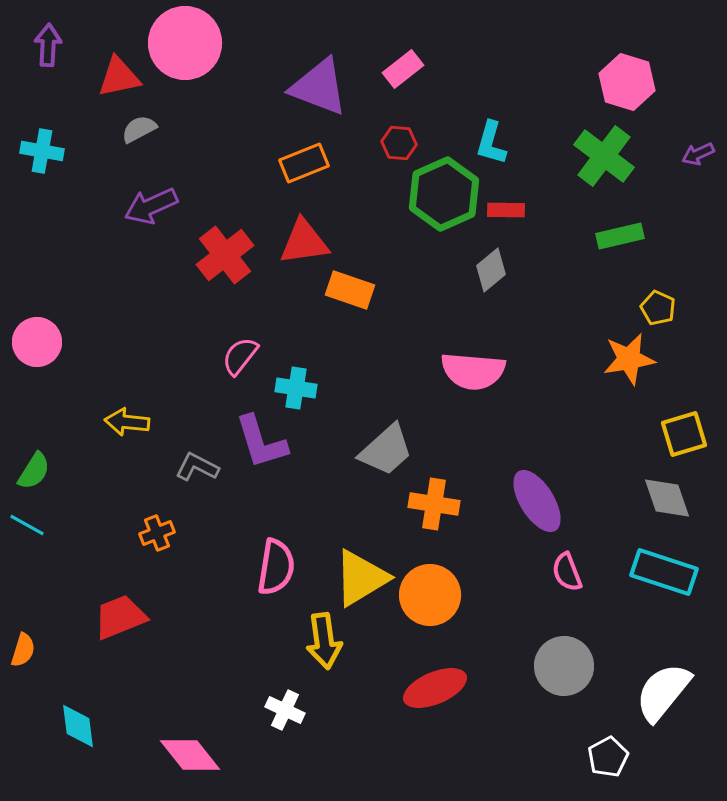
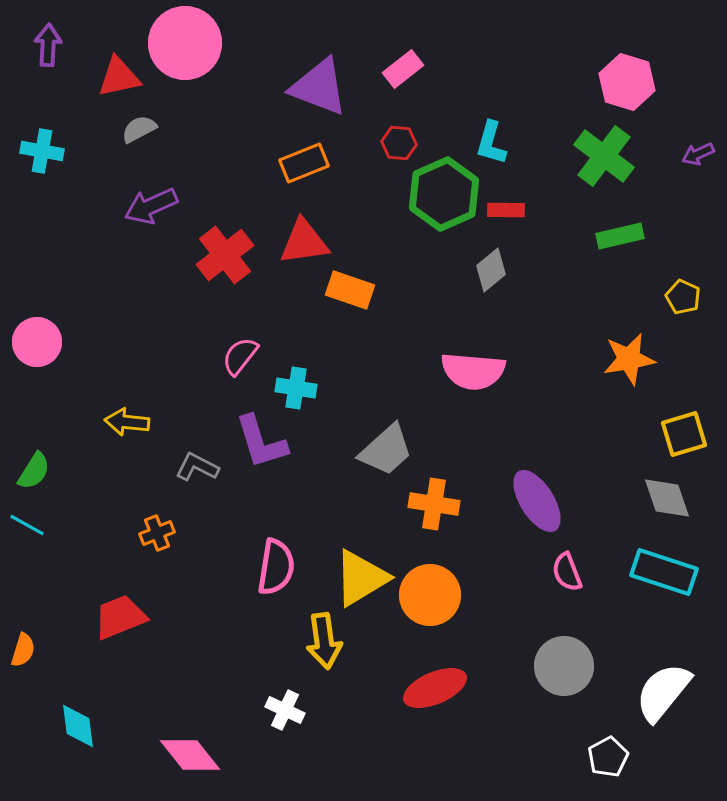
yellow pentagon at (658, 308): moved 25 px right, 11 px up
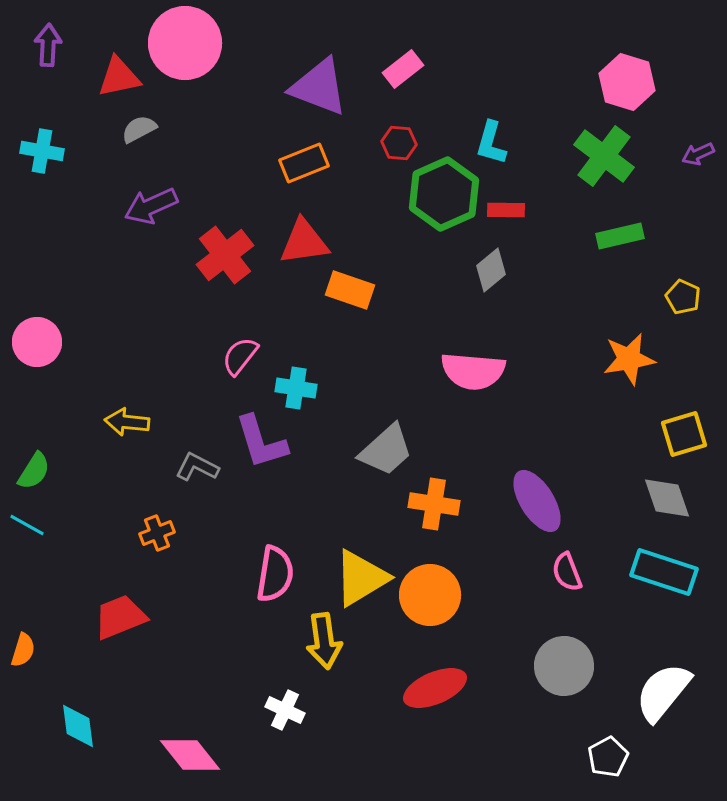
pink semicircle at (276, 567): moved 1 px left, 7 px down
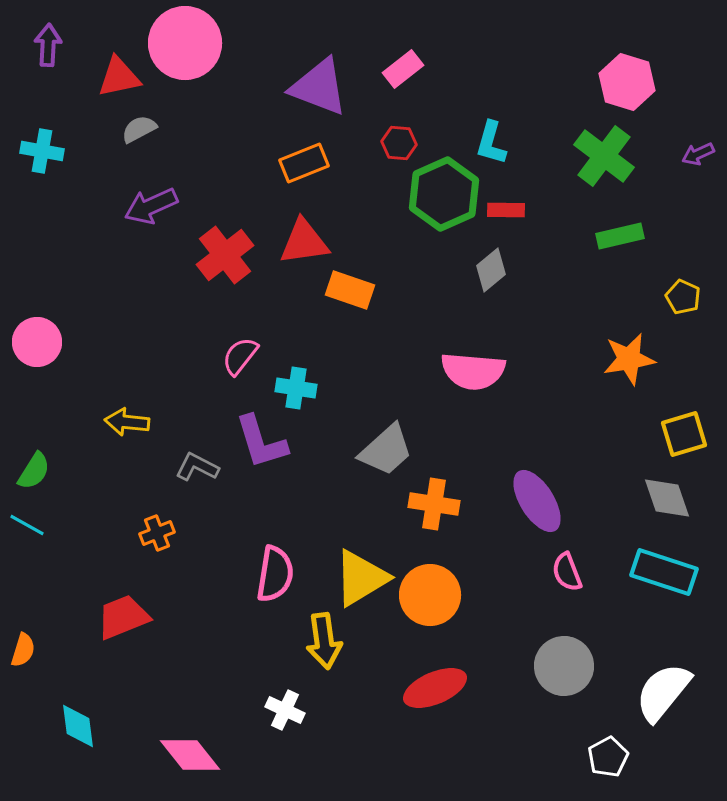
red trapezoid at (120, 617): moved 3 px right
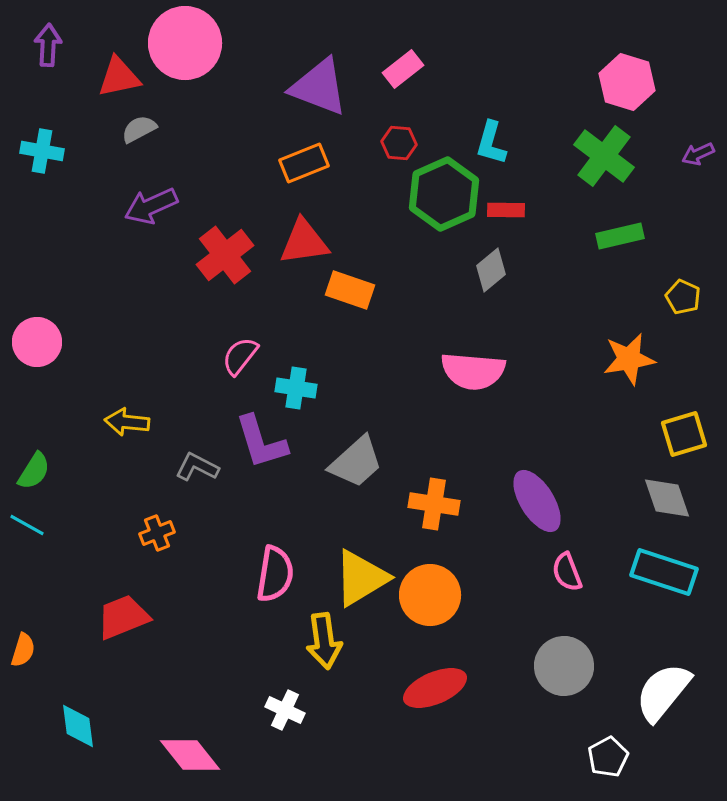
gray trapezoid at (386, 450): moved 30 px left, 12 px down
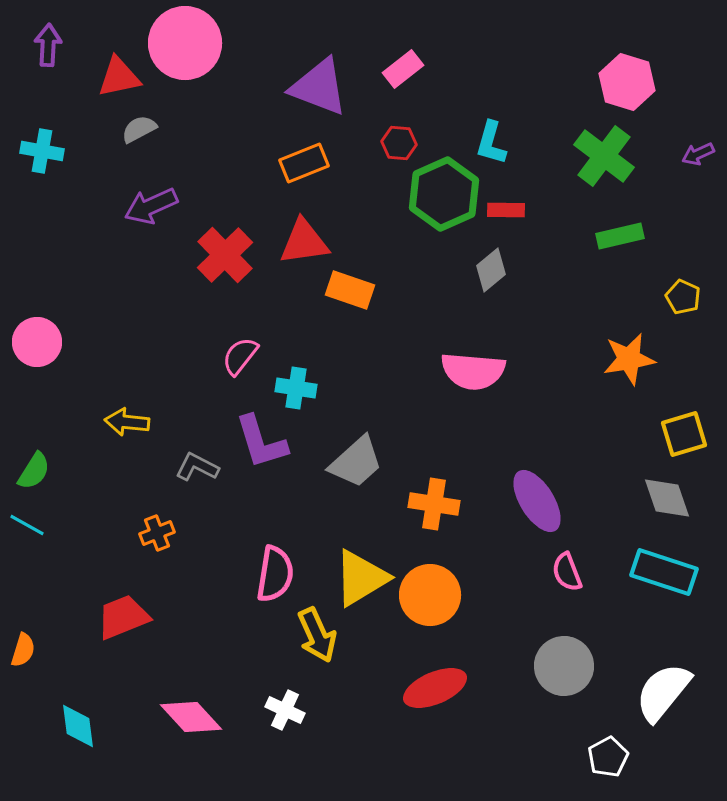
red cross at (225, 255): rotated 6 degrees counterclockwise
yellow arrow at (324, 641): moved 7 px left, 6 px up; rotated 16 degrees counterclockwise
pink diamond at (190, 755): moved 1 px right, 38 px up; rotated 4 degrees counterclockwise
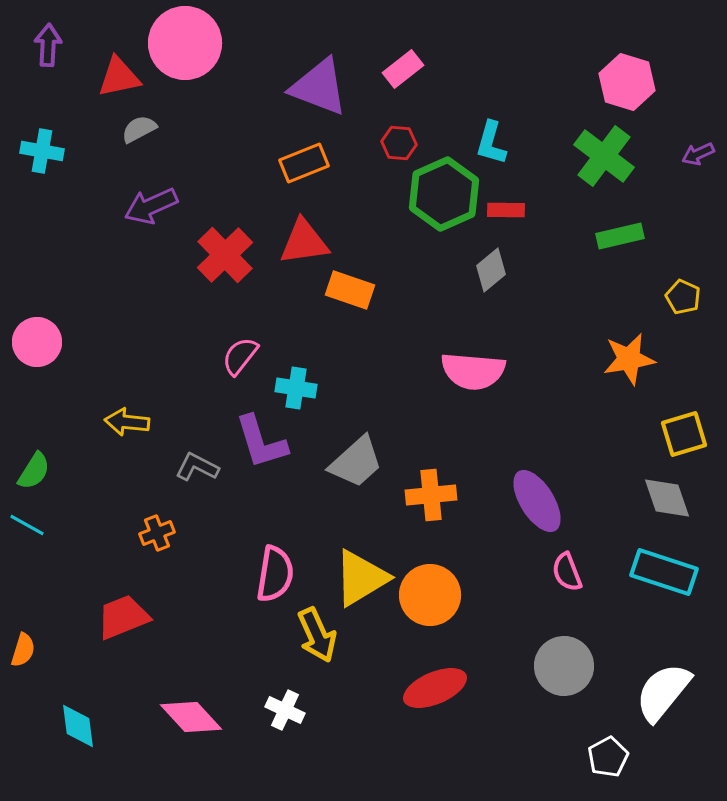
orange cross at (434, 504): moved 3 px left, 9 px up; rotated 15 degrees counterclockwise
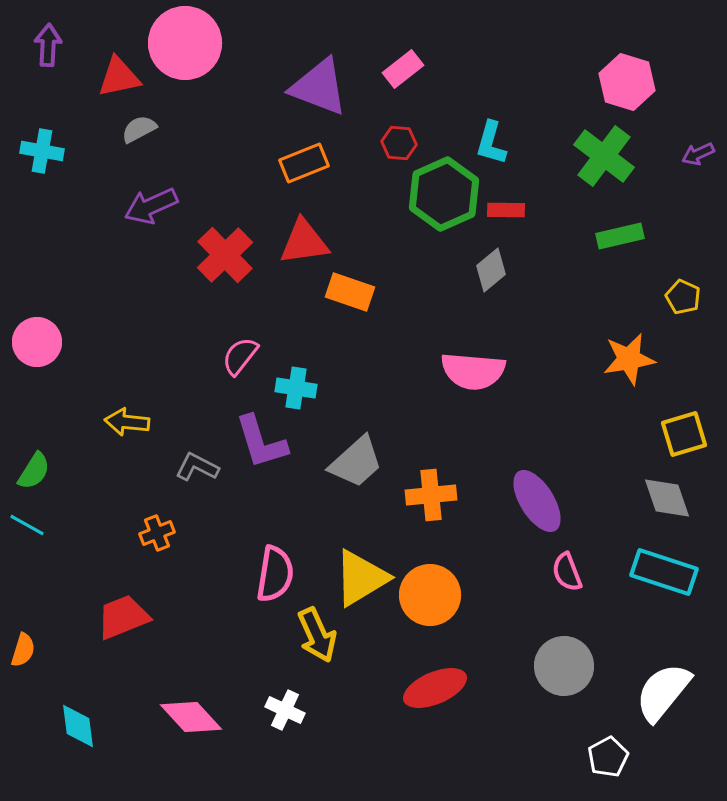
orange rectangle at (350, 290): moved 2 px down
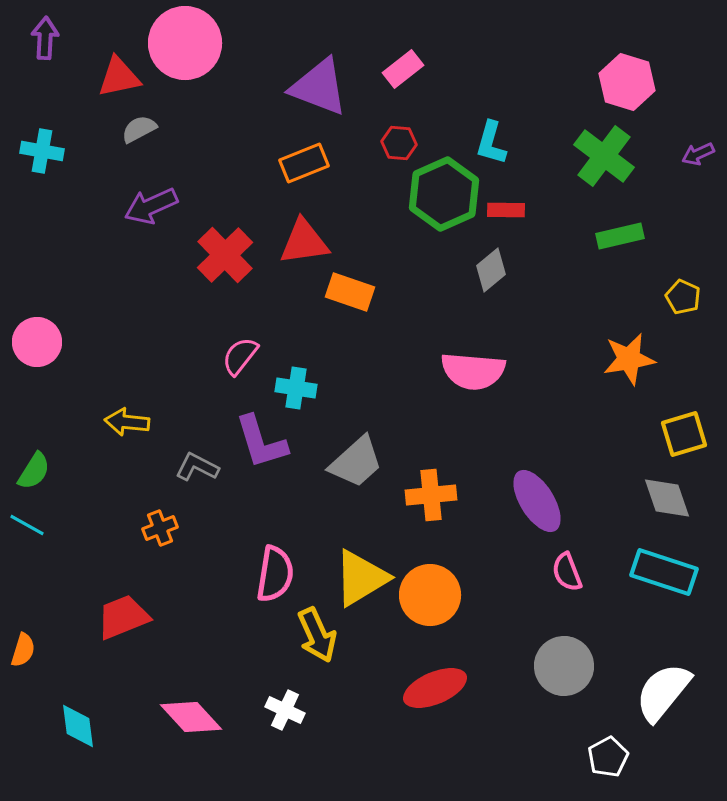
purple arrow at (48, 45): moved 3 px left, 7 px up
orange cross at (157, 533): moved 3 px right, 5 px up
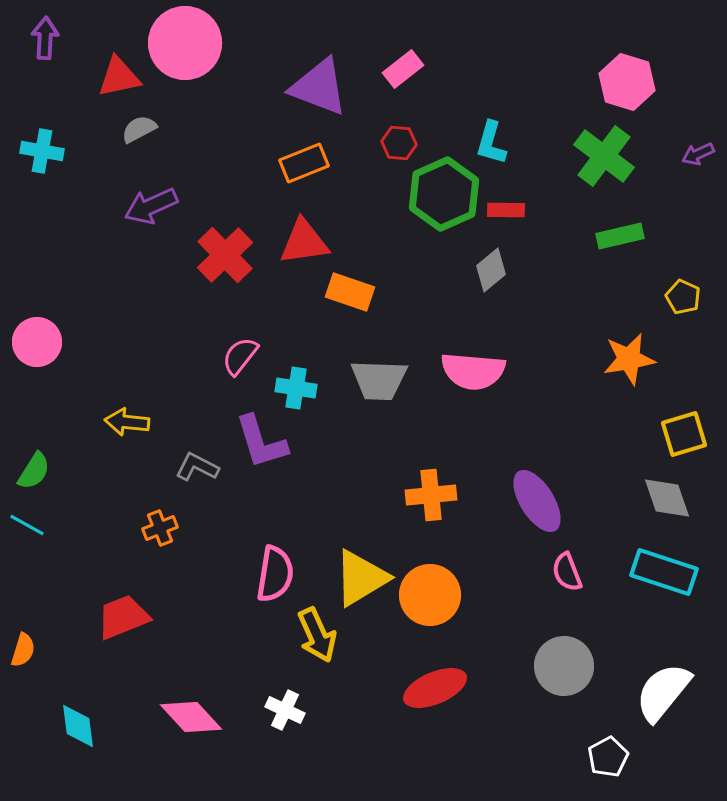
gray trapezoid at (356, 462): moved 23 px right, 82 px up; rotated 44 degrees clockwise
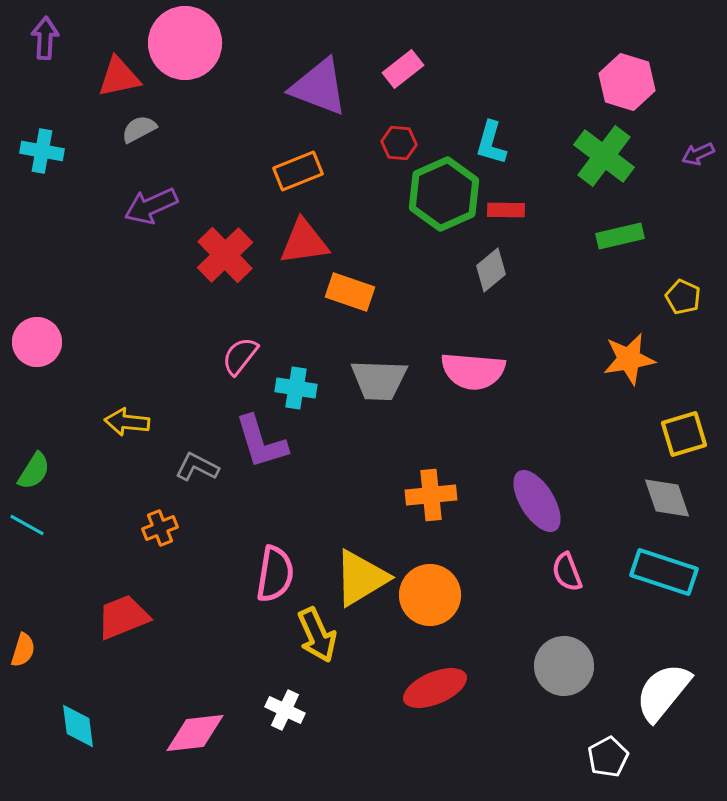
orange rectangle at (304, 163): moved 6 px left, 8 px down
pink diamond at (191, 717): moved 4 px right, 16 px down; rotated 54 degrees counterclockwise
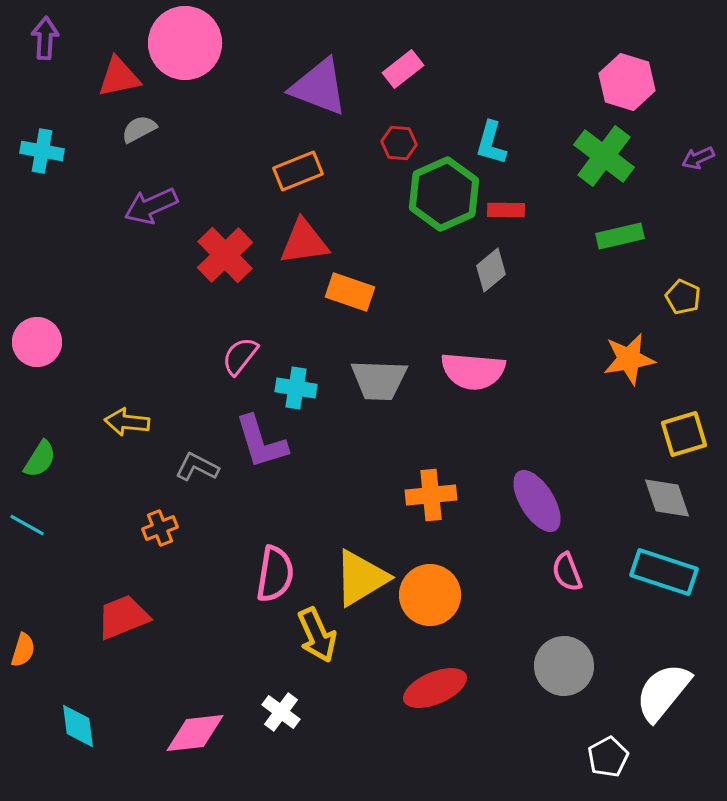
purple arrow at (698, 154): moved 4 px down
green semicircle at (34, 471): moved 6 px right, 12 px up
white cross at (285, 710): moved 4 px left, 2 px down; rotated 12 degrees clockwise
